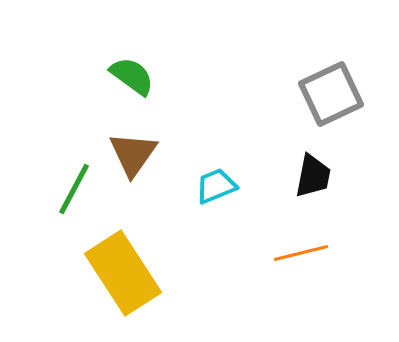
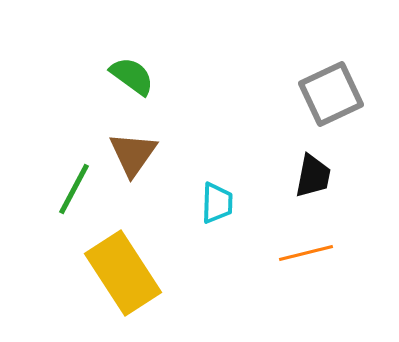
cyan trapezoid: moved 1 px right, 17 px down; rotated 114 degrees clockwise
orange line: moved 5 px right
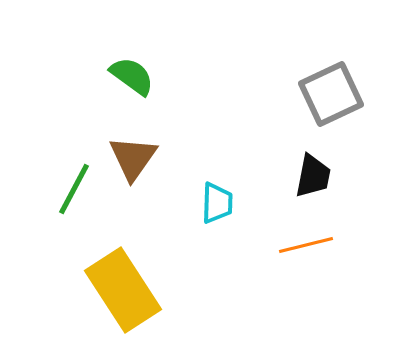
brown triangle: moved 4 px down
orange line: moved 8 px up
yellow rectangle: moved 17 px down
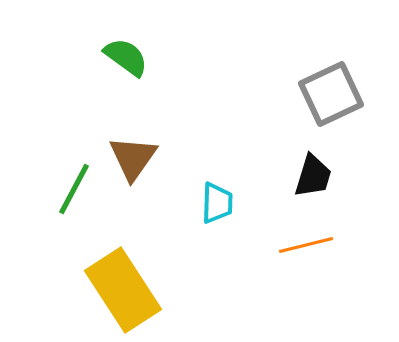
green semicircle: moved 6 px left, 19 px up
black trapezoid: rotated 6 degrees clockwise
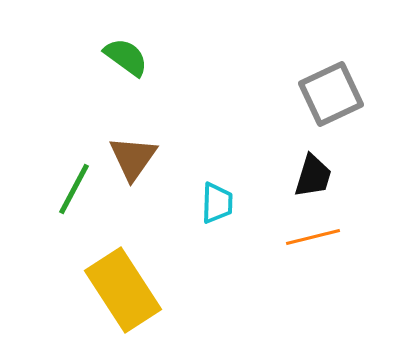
orange line: moved 7 px right, 8 px up
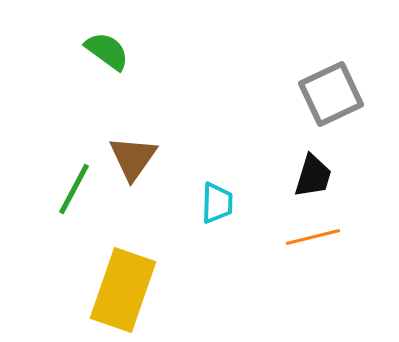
green semicircle: moved 19 px left, 6 px up
yellow rectangle: rotated 52 degrees clockwise
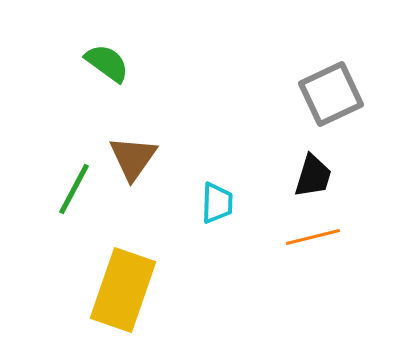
green semicircle: moved 12 px down
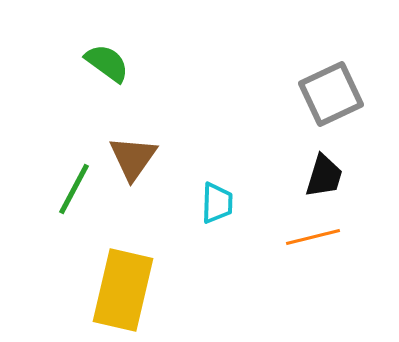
black trapezoid: moved 11 px right
yellow rectangle: rotated 6 degrees counterclockwise
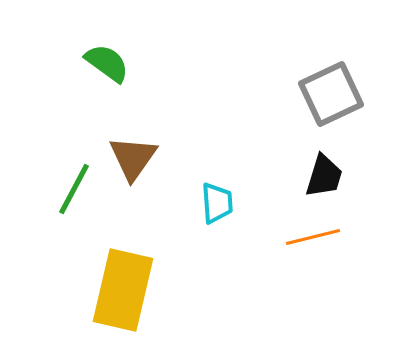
cyan trapezoid: rotated 6 degrees counterclockwise
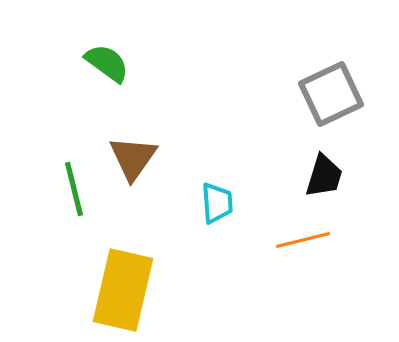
green line: rotated 42 degrees counterclockwise
orange line: moved 10 px left, 3 px down
